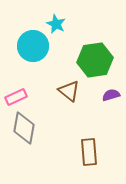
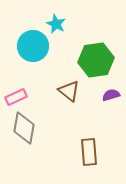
green hexagon: moved 1 px right
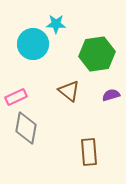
cyan star: rotated 24 degrees counterclockwise
cyan circle: moved 2 px up
green hexagon: moved 1 px right, 6 px up
gray diamond: moved 2 px right
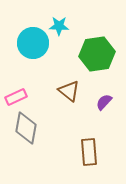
cyan star: moved 3 px right, 2 px down
cyan circle: moved 1 px up
purple semicircle: moved 7 px left, 7 px down; rotated 30 degrees counterclockwise
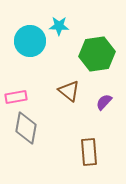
cyan circle: moved 3 px left, 2 px up
pink rectangle: rotated 15 degrees clockwise
